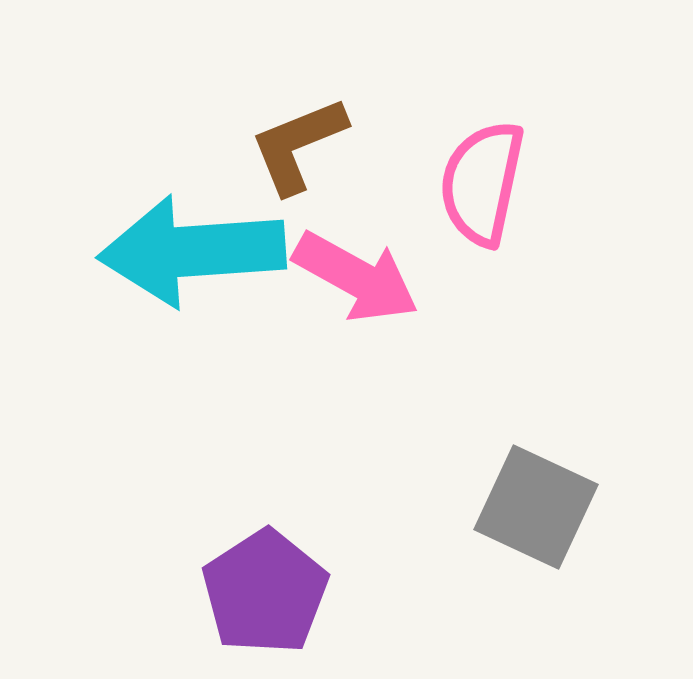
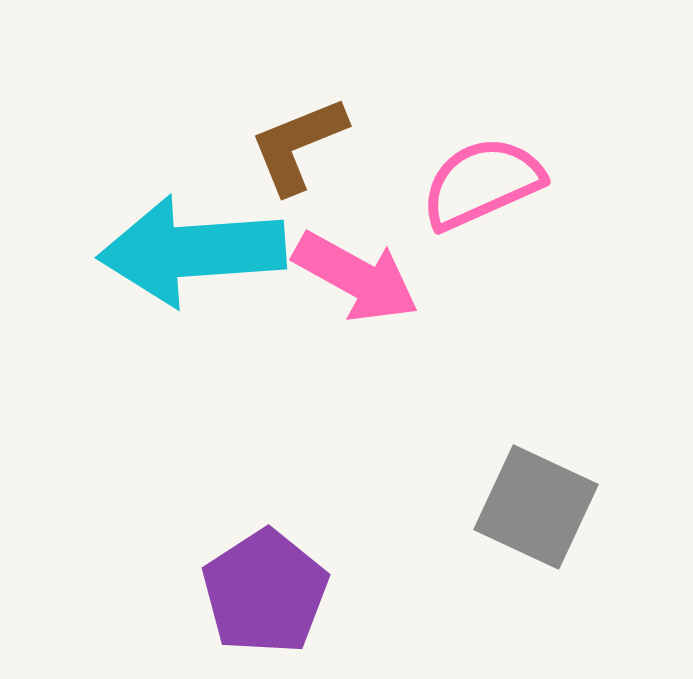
pink semicircle: rotated 54 degrees clockwise
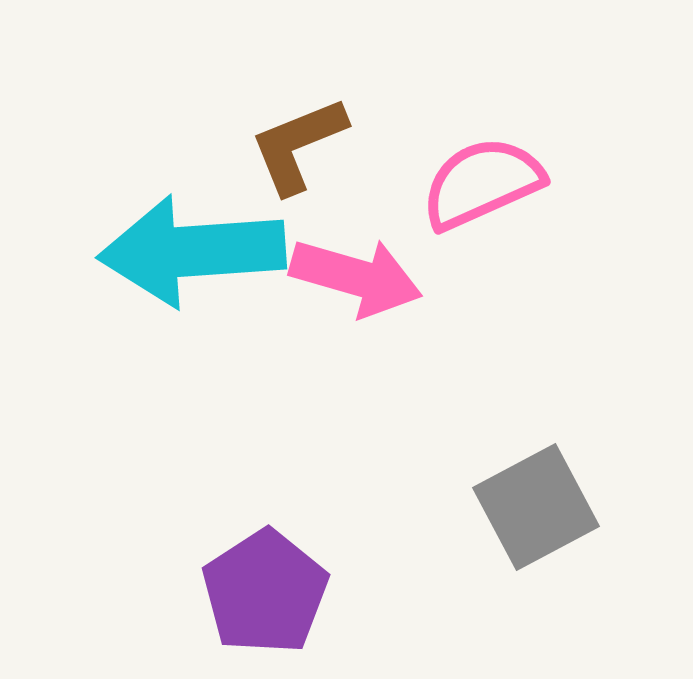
pink arrow: rotated 13 degrees counterclockwise
gray square: rotated 37 degrees clockwise
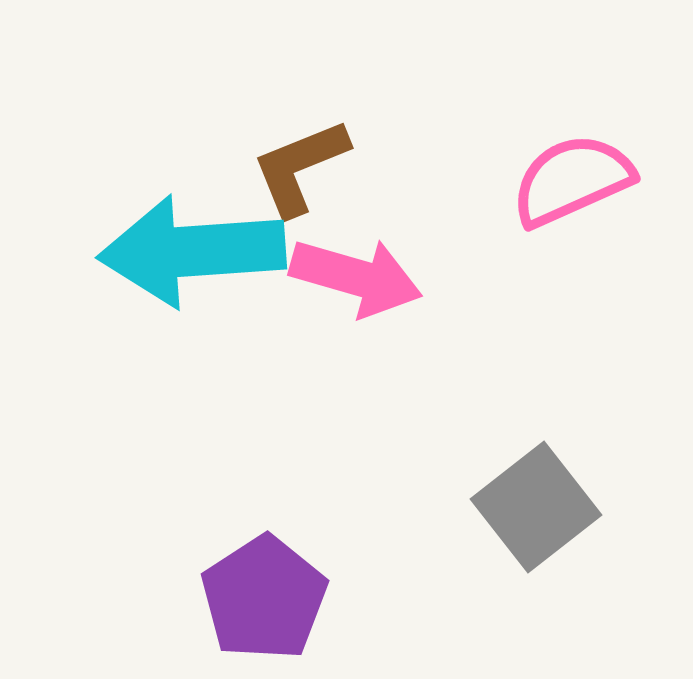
brown L-shape: moved 2 px right, 22 px down
pink semicircle: moved 90 px right, 3 px up
gray square: rotated 10 degrees counterclockwise
purple pentagon: moved 1 px left, 6 px down
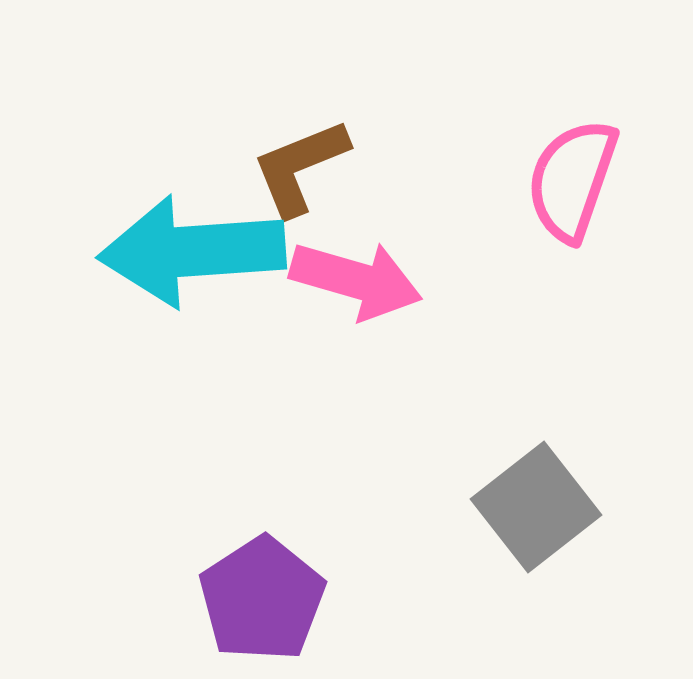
pink semicircle: rotated 47 degrees counterclockwise
pink arrow: moved 3 px down
purple pentagon: moved 2 px left, 1 px down
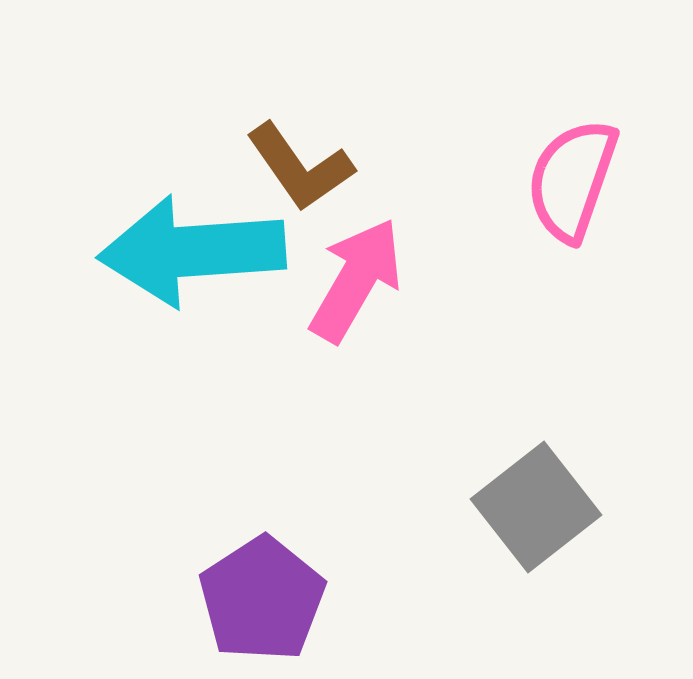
brown L-shape: rotated 103 degrees counterclockwise
pink arrow: rotated 76 degrees counterclockwise
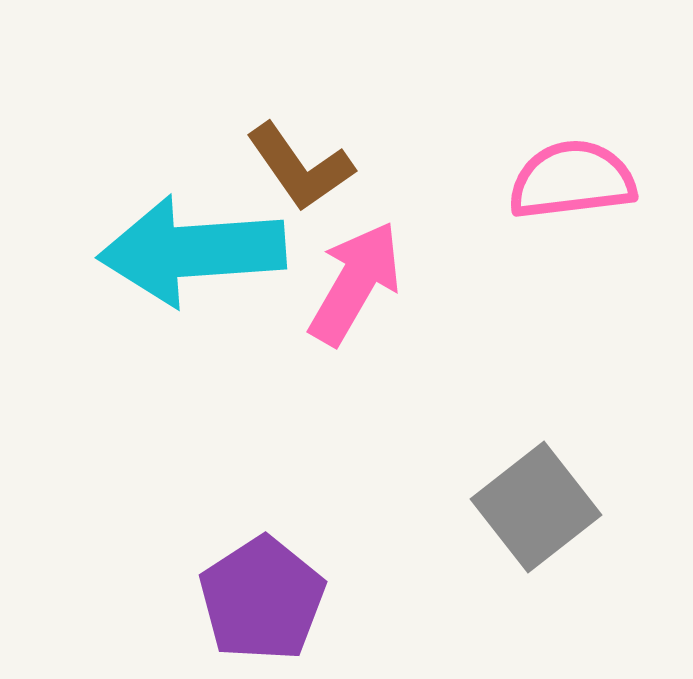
pink semicircle: rotated 64 degrees clockwise
pink arrow: moved 1 px left, 3 px down
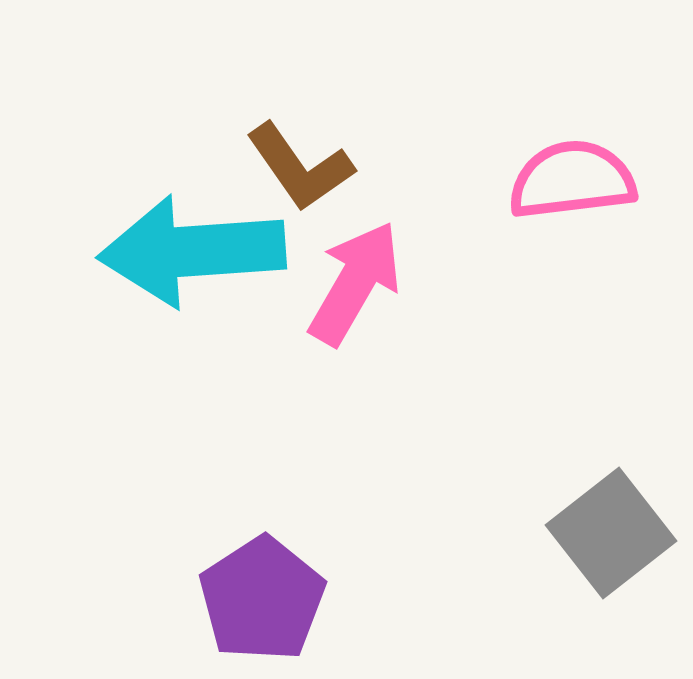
gray square: moved 75 px right, 26 px down
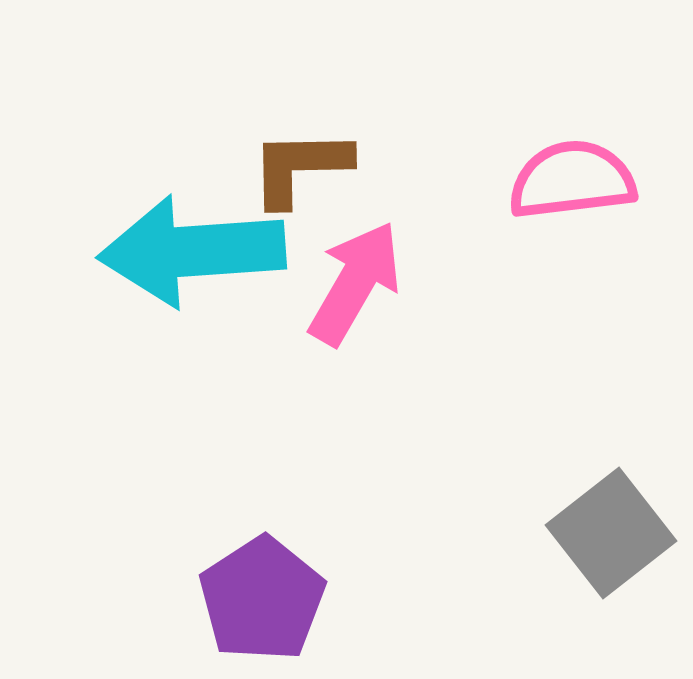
brown L-shape: rotated 124 degrees clockwise
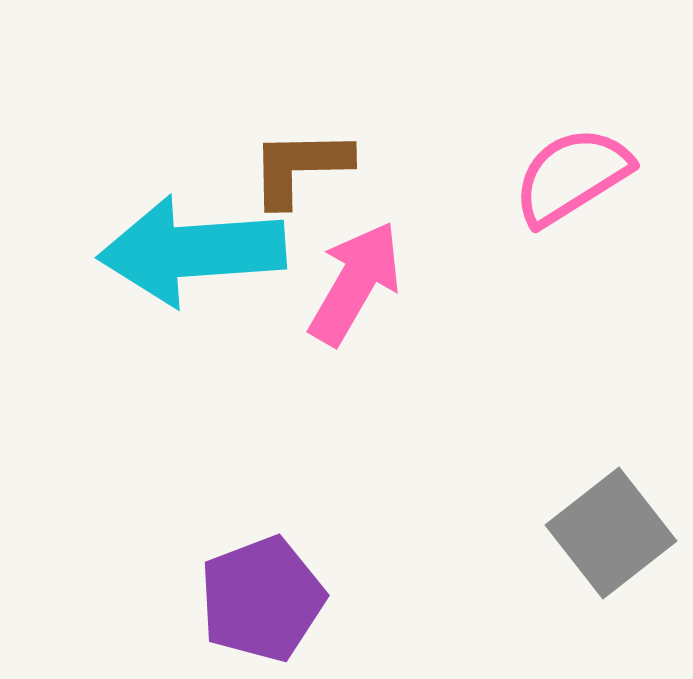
pink semicircle: moved 4 px up; rotated 25 degrees counterclockwise
purple pentagon: rotated 12 degrees clockwise
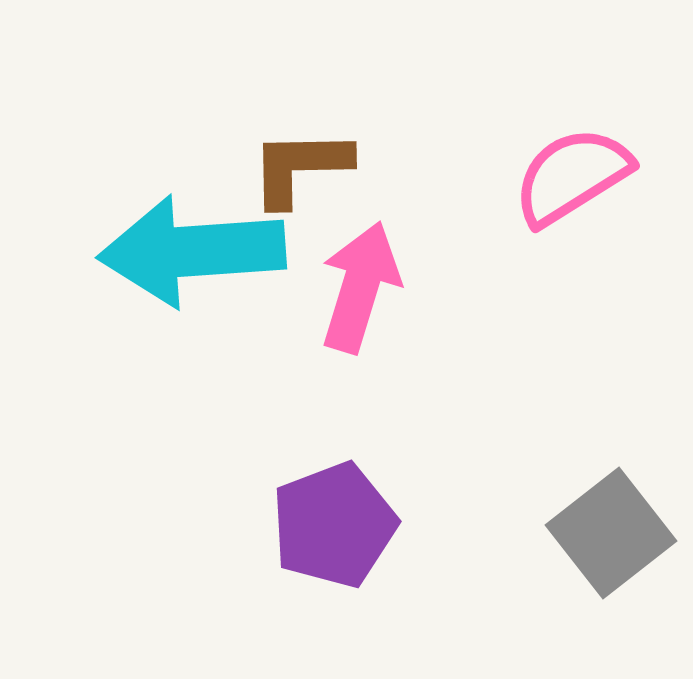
pink arrow: moved 5 px right, 4 px down; rotated 13 degrees counterclockwise
purple pentagon: moved 72 px right, 74 px up
